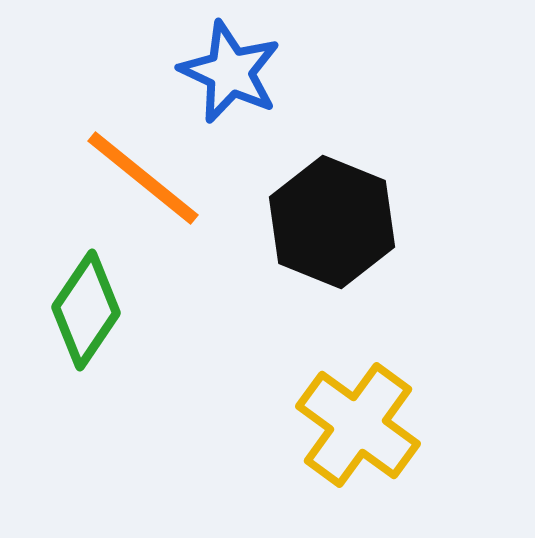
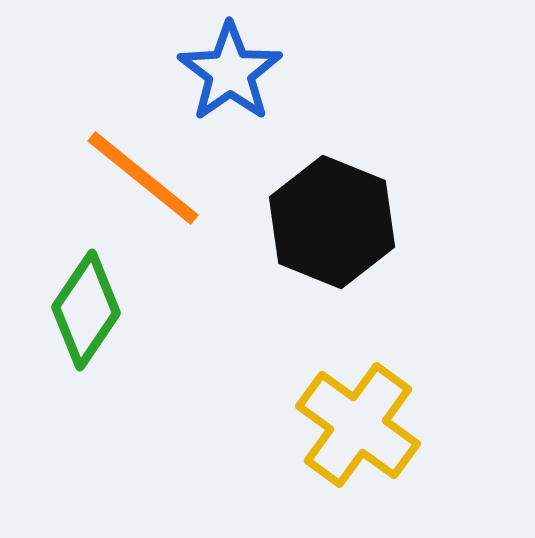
blue star: rotated 12 degrees clockwise
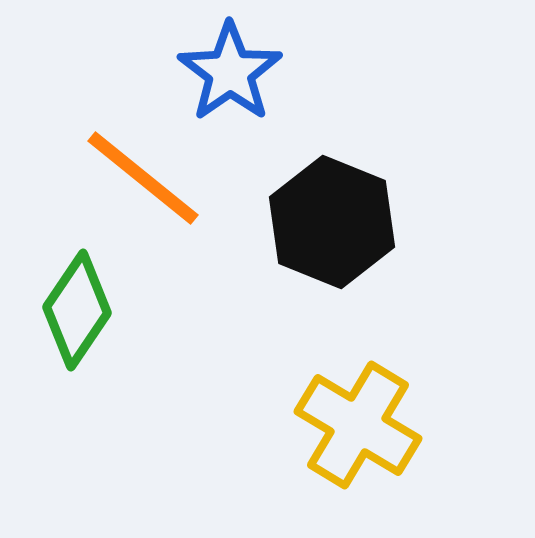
green diamond: moved 9 px left
yellow cross: rotated 5 degrees counterclockwise
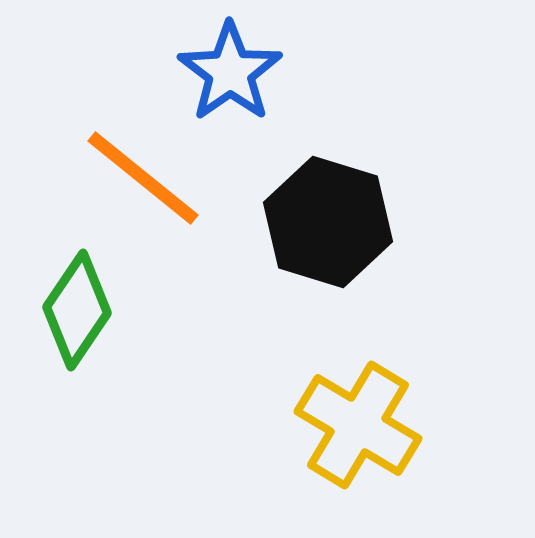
black hexagon: moved 4 px left; rotated 5 degrees counterclockwise
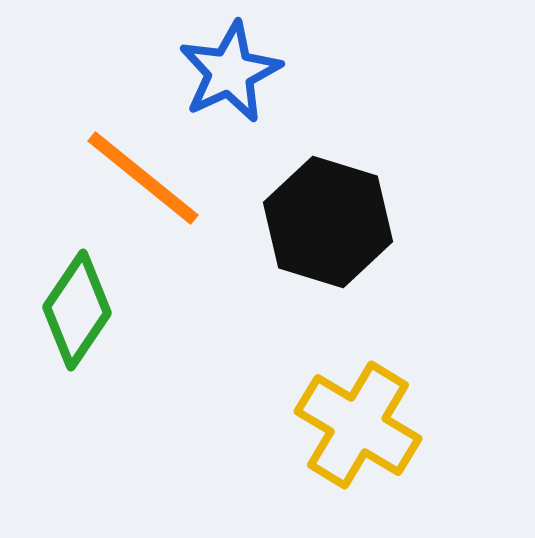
blue star: rotated 10 degrees clockwise
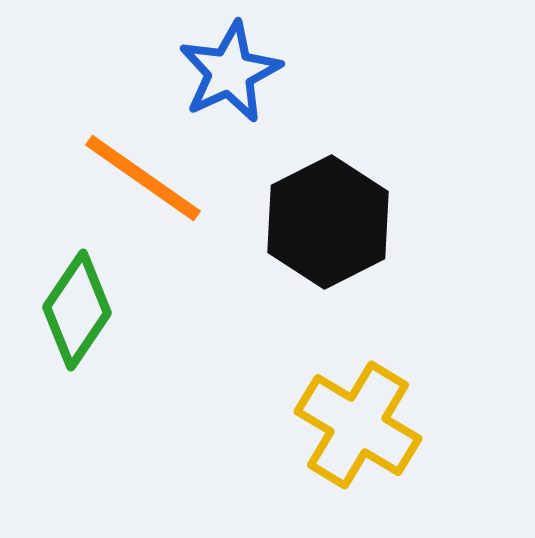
orange line: rotated 4 degrees counterclockwise
black hexagon: rotated 16 degrees clockwise
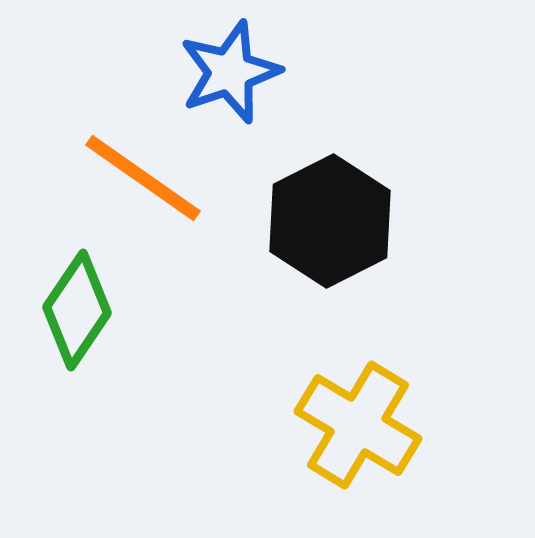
blue star: rotated 6 degrees clockwise
black hexagon: moved 2 px right, 1 px up
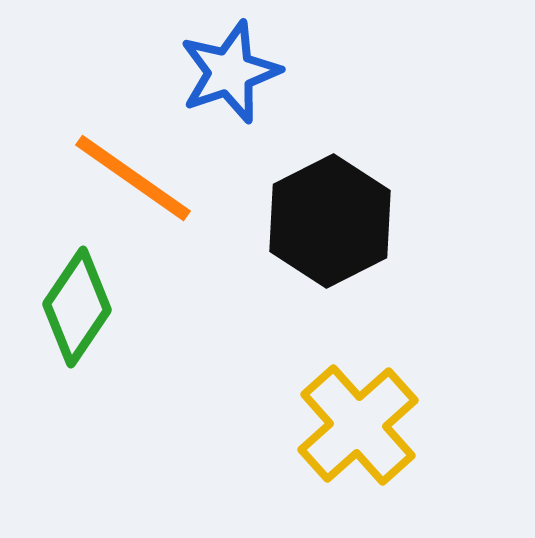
orange line: moved 10 px left
green diamond: moved 3 px up
yellow cross: rotated 17 degrees clockwise
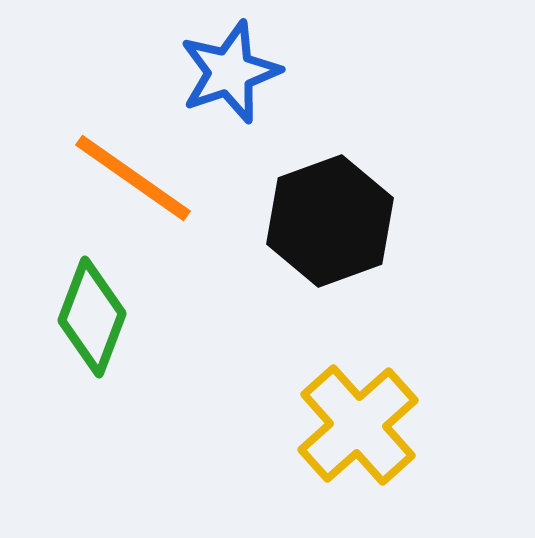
black hexagon: rotated 7 degrees clockwise
green diamond: moved 15 px right, 10 px down; rotated 13 degrees counterclockwise
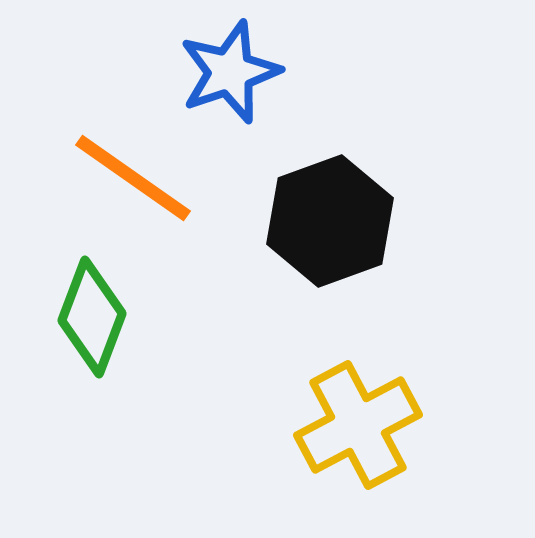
yellow cross: rotated 14 degrees clockwise
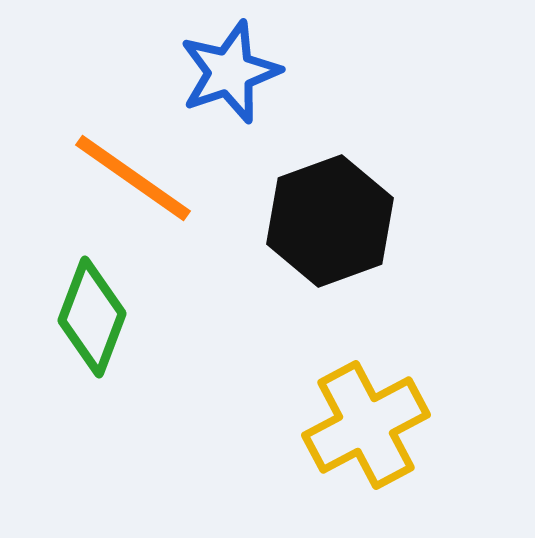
yellow cross: moved 8 px right
